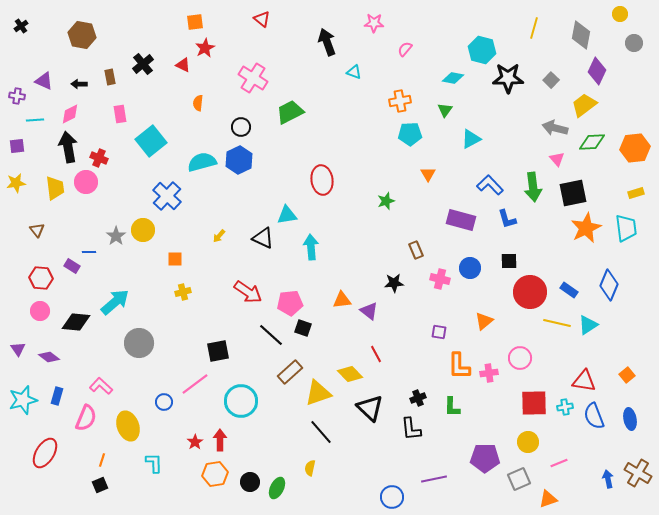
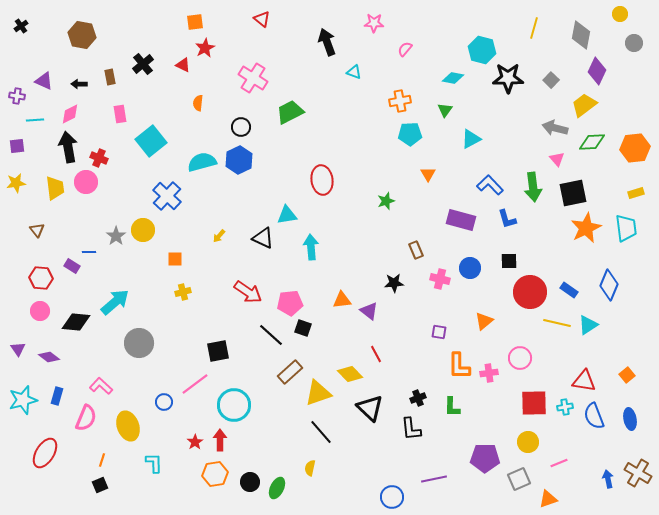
cyan circle at (241, 401): moved 7 px left, 4 px down
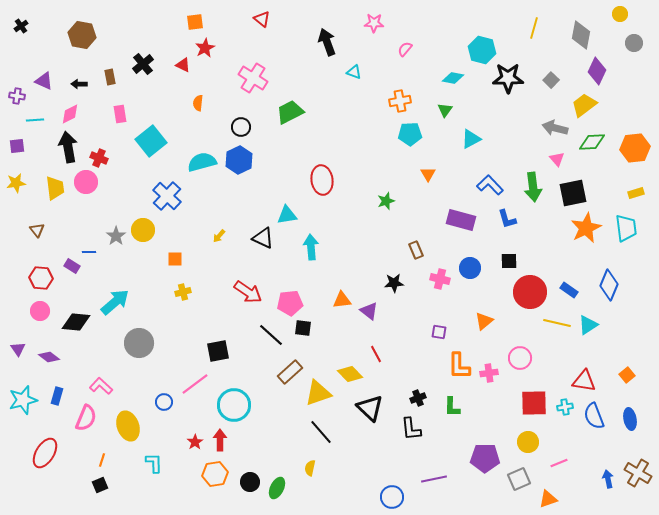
black square at (303, 328): rotated 12 degrees counterclockwise
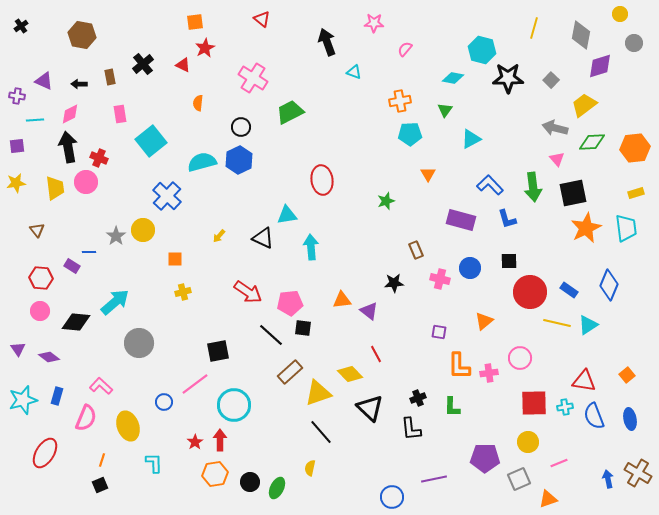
purple diamond at (597, 71): moved 3 px right, 5 px up; rotated 48 degrees clockwise
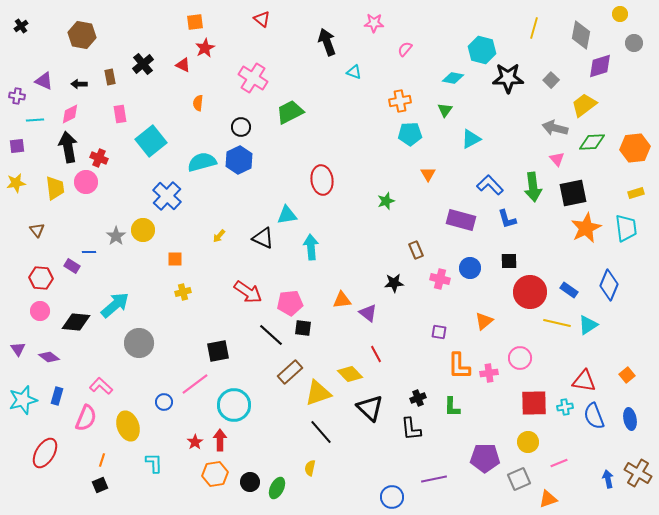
cyan arrow at (115, 302): moved 3 px down
purple triangle at (369, 311): moved 1 px left, 2 px down
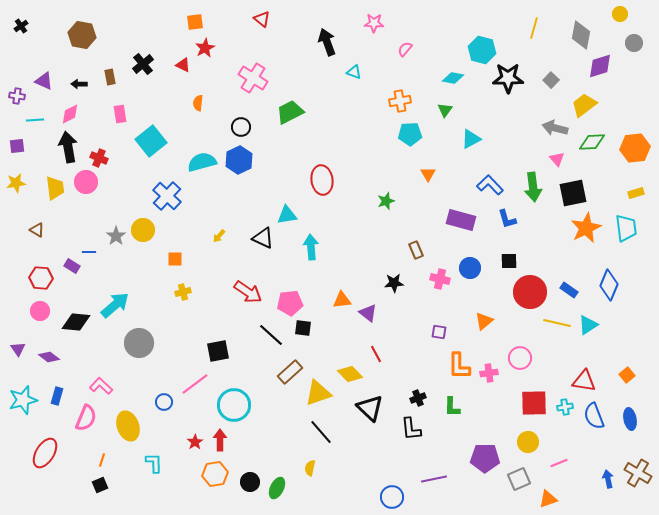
brown triangle at (37, 230): rotated 21 degrees counterclockwise
